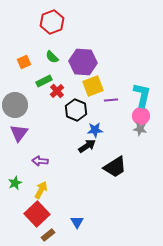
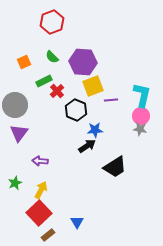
red square: moved 2 px right, 1 px up
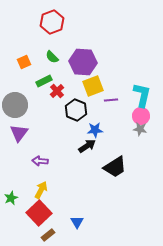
green star: moved 4 px left, 15 px down
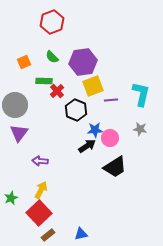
purple hexagon: rotated 12 degrees counterclockwise
green rectangle: rotated 28 degrees clockwise
cyan L-shape: moved 1 px left, 1 px up
pink circle: moved 31 px left, 22 px down
blue triangle: moved 4 px right, 12 px down; rotated 48 degrees clockwise
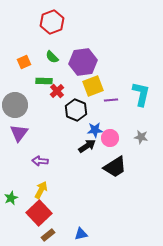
gray star: moved 1 px right, 8 px down
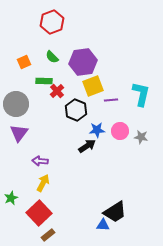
gray circle: moved 1 px right, 1 px up
blue star: moved 2 px right
pink circle: moved 10 px right, 7 px up
black trapezoid: moved 45 px down
yellow arrow: moved 2 px right, 7 px up
blue triangle: moved 22 px right, 9 px up; rotated 16 degrees clockwise
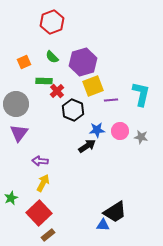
purple hexagon: rotated 8 degrees counterclockwise
black hexagon: moved 3 px left
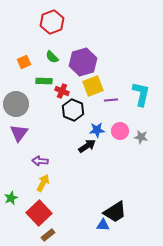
red cross: moved 5 px right; rotated 24 degrees counterclockwise
